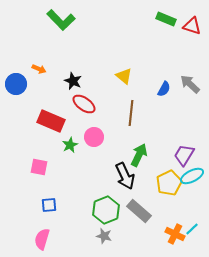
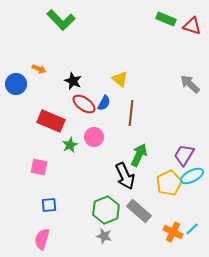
yellow triangle: moved 4 px left, 3 px down
blue semicircle: moved 60 px left, 14 px down
orange cross: moved 2 px left, 2 px up
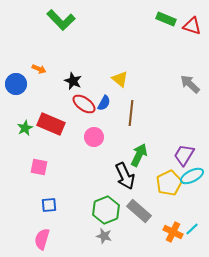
red rectangle: moved 3 px down
green star: moved 45 px left, 17 px up
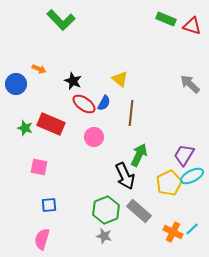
green star: rotated 28 degrees counterclockwise
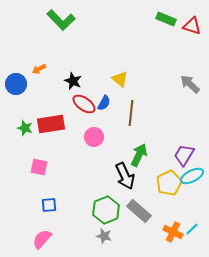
orange arrow: rotated 128 degrees clockwise
red rectangle: rotated 32 degrees counterclockwise
pink semicircle: rotated 25 degrees clockwise
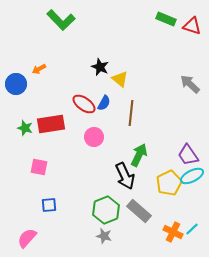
black star: moved 27 px right, 14 px up
purple trapezoid: moved 4 px right; rotated 65 degrees counterclockwise
pink semicircle: moved 15 px left, 1 px up
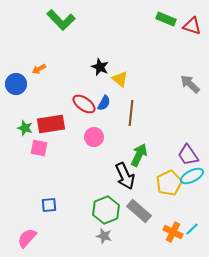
pink square: moved 19 px up
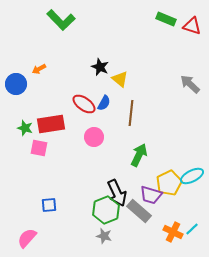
purple trapezoid: moved 37 px left, 40 px down; rotated 40 degrees counterclockwise
black arrow: moved 8 px left, 17 px down
